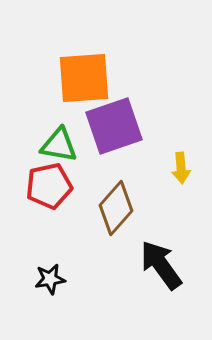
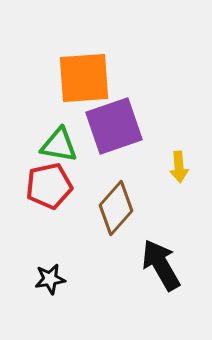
yellow arrow: moved 2 px left, 1 px up
black arrow: rotated 6 degrees clockwise
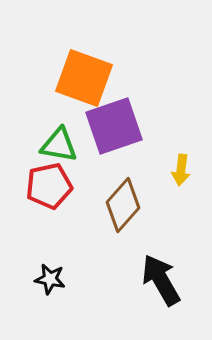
orange square: rotated 24 degrees clockwise
yellow arrow: moved 2 px right, 3 px down; rotated 12 degrees clockwise
brown diamond: moved 7 px right, 3 px up
black arrow: moved 15 px down
black star: rotated 20 degrees clockwise
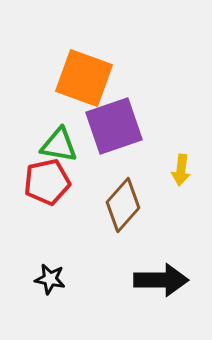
red pentagon: moved 2 px left, 4 px up
black arrow: rotated 120 degrees clockwise
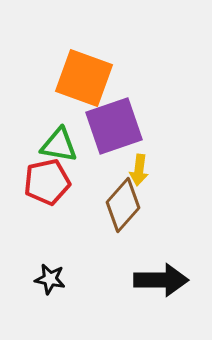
yellow arrow: moved 42 px left
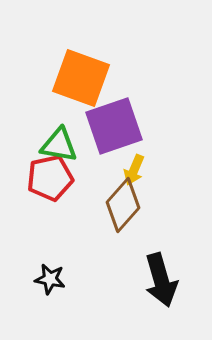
orange square: moved 3 px left
yellow arrow: moved 5 px left; rotated 16 degrees clockwise
red pentagon: moved 3 px right, 4 px up
black arrow: rotated 74 degrees clockwise
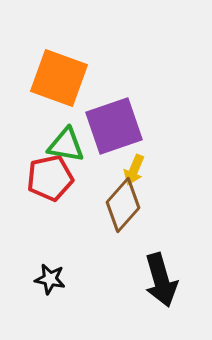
orange square: moved 22 px left
green triangle: moved 7 px right
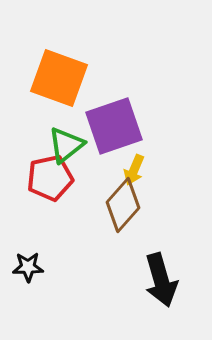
green triangle: rotated 48 degrees counterclockwise
black star: moved 22 px left, 12 px up; rotated 12 degrees counterclockwise
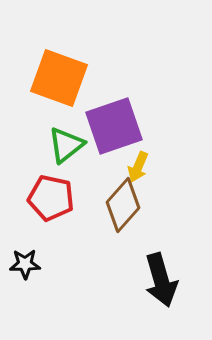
yellow arrow: moved 4 px right, 3 px up
red pentagon: moved 1 px right, 20 px down; rotated 24 degrees clockwise
black star: moved 3 px left, 3 px up
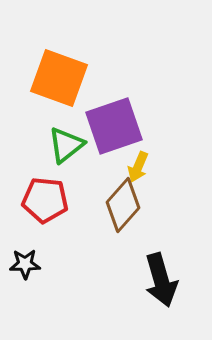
red pentagon: moved 6 px left, 2 px down; rotated 6 degrees counterclockwise
